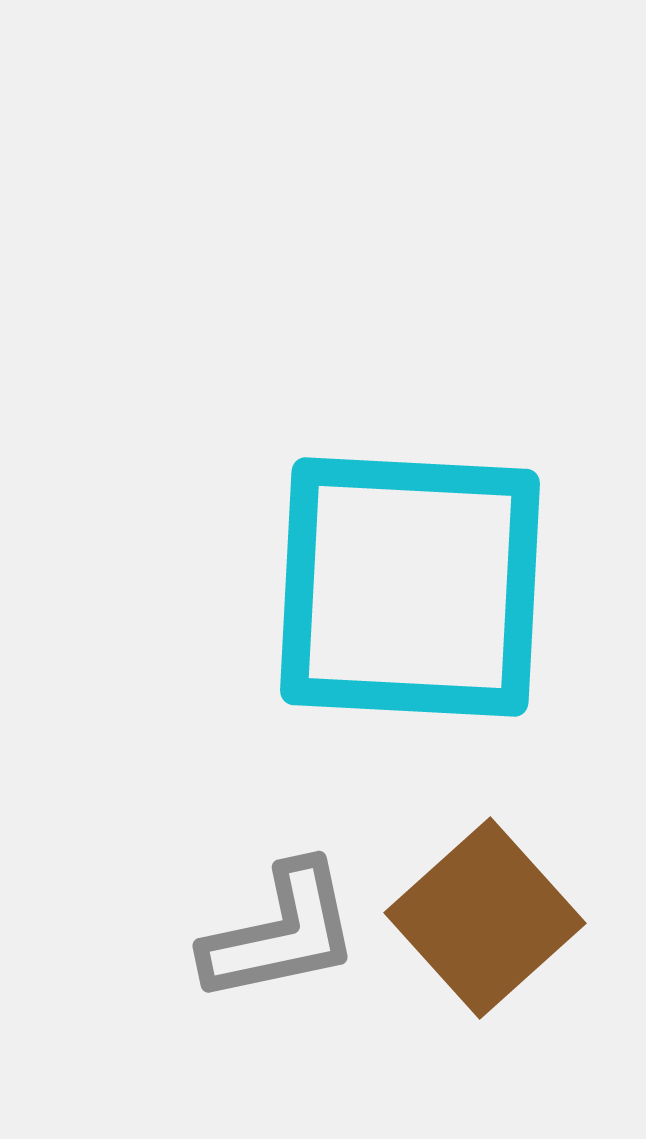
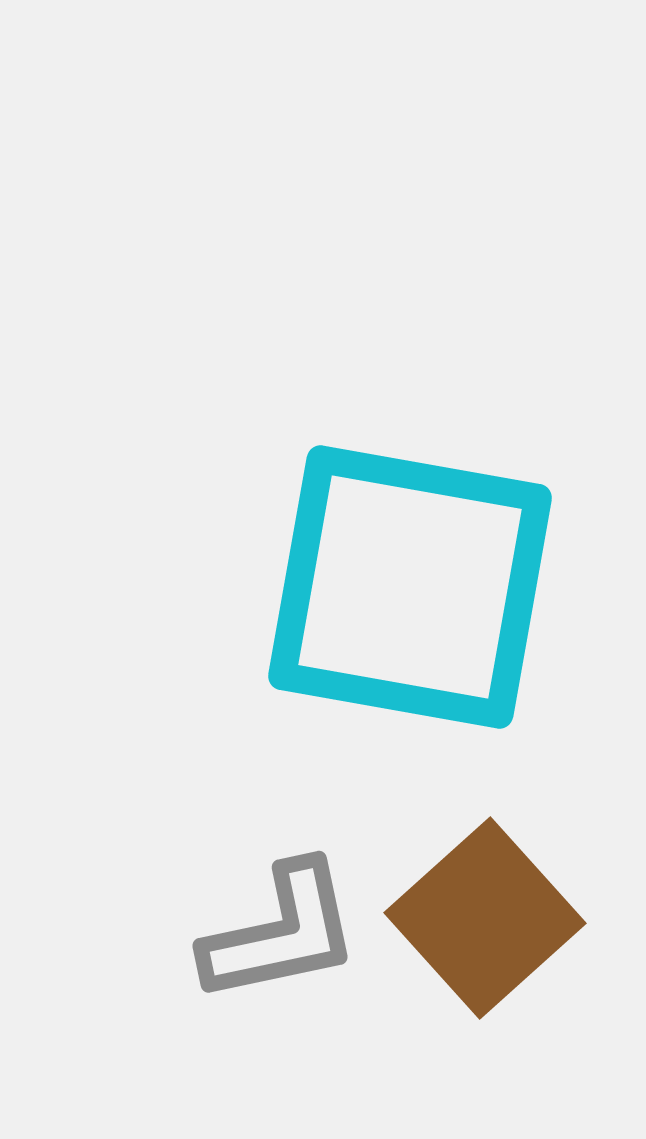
cyan square: rotated 7 degrees clockwise
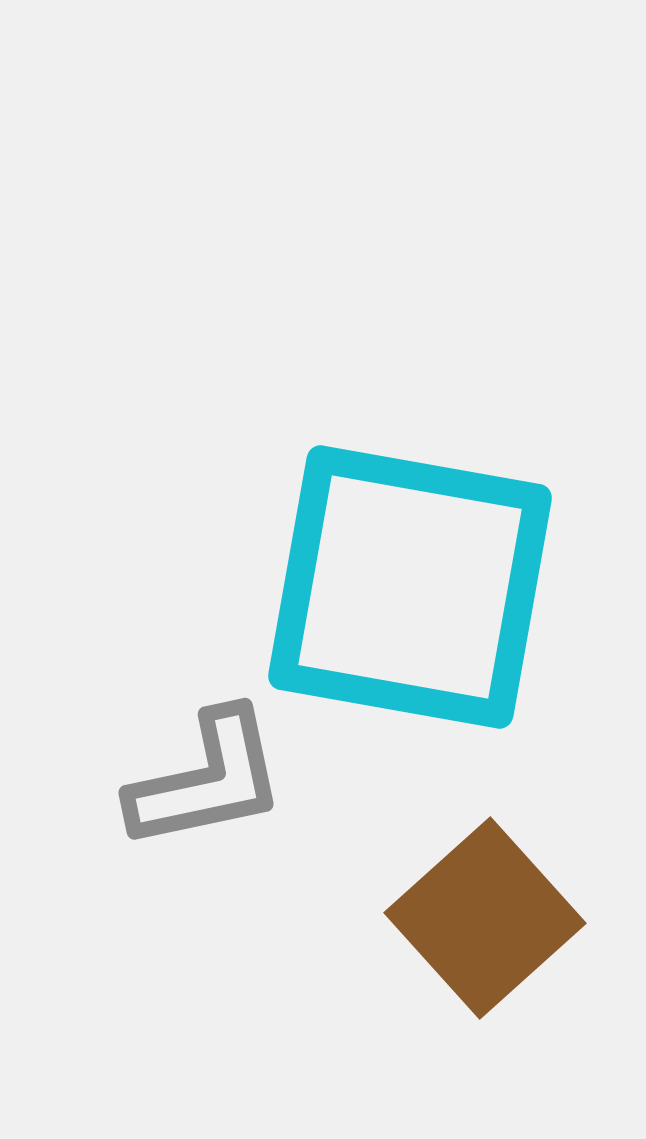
gray L-shape: moved 74 px left, 153 px up
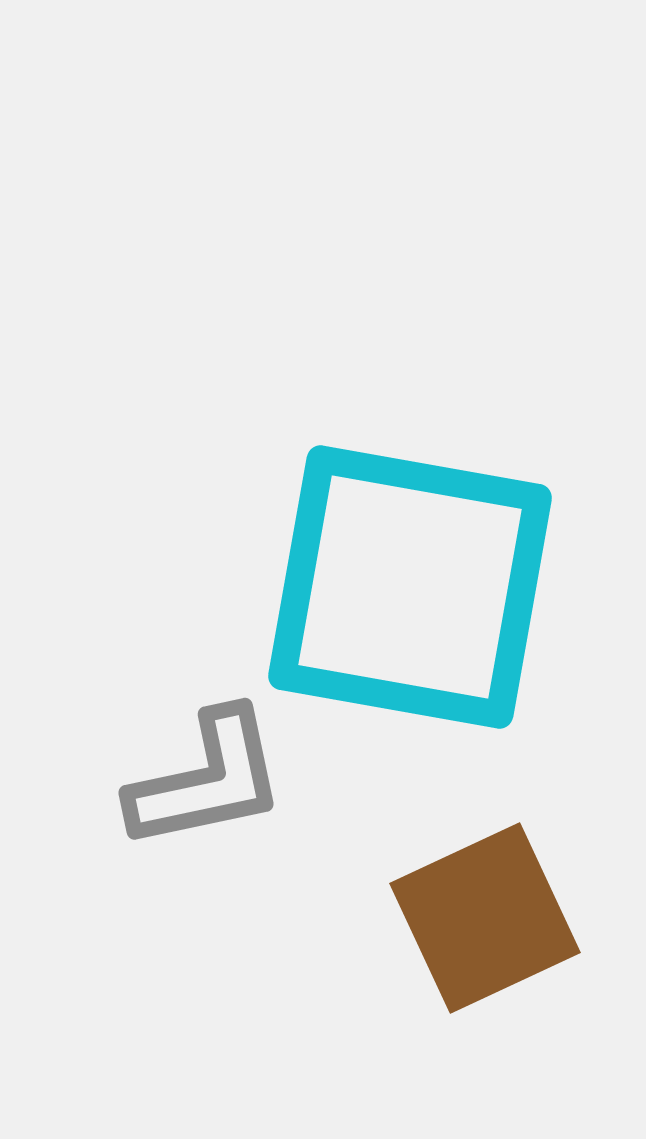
brown square: rotated 17 degrees clockwise
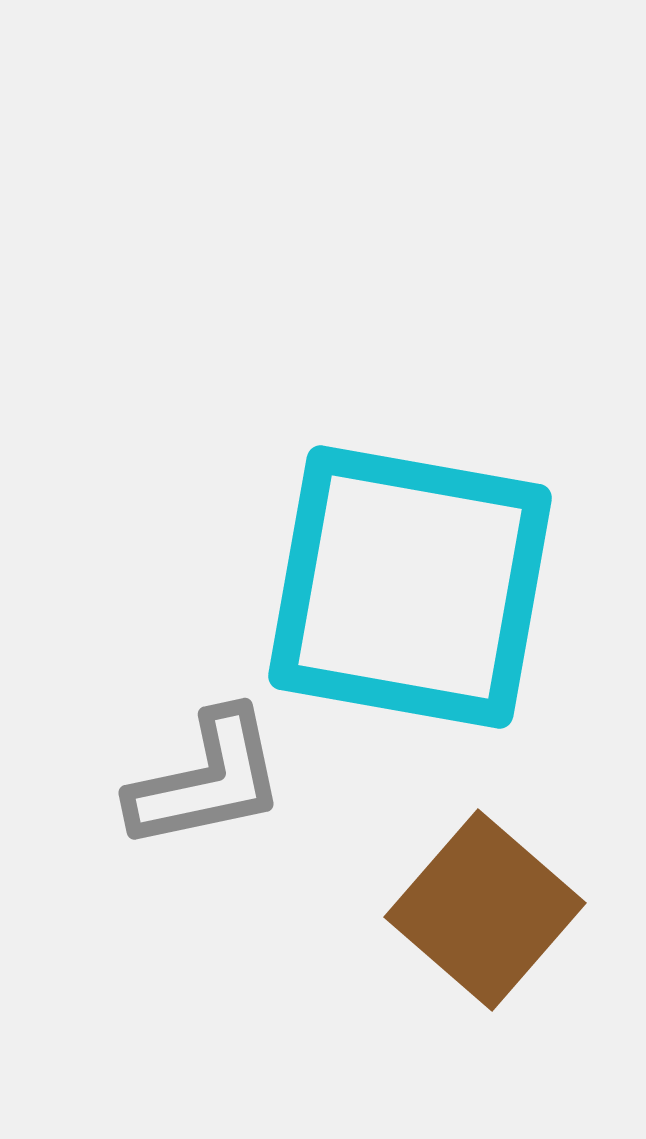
brown square: moved 8 px up; rotated 24 degrees counterclockwise
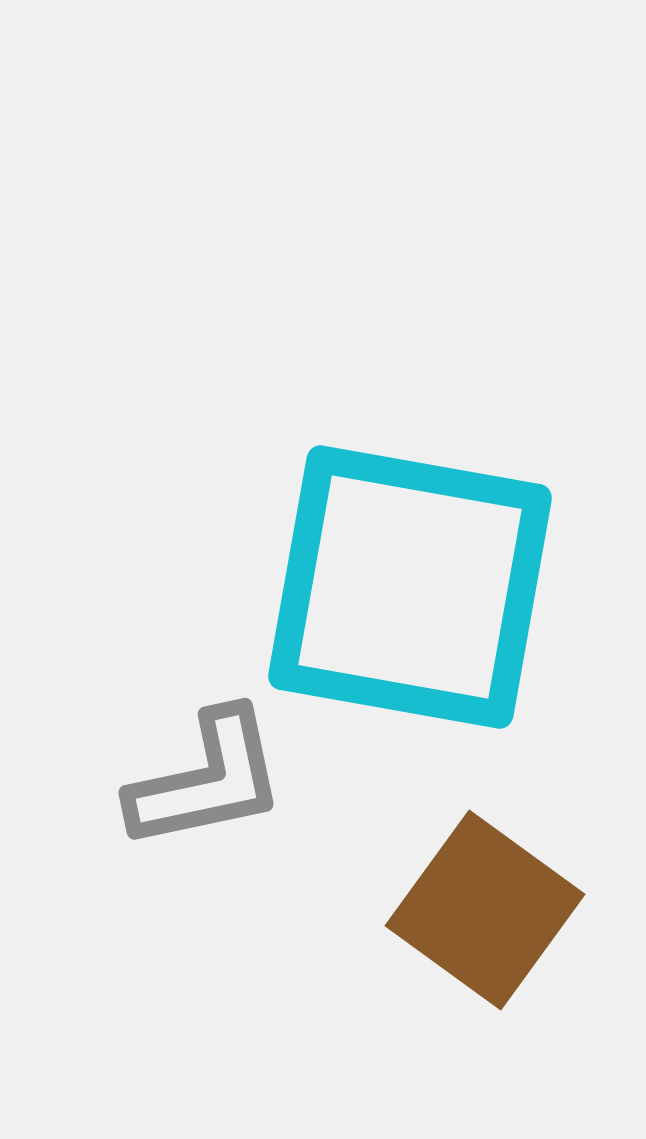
brown square: rotated 5 degrees counterclockwise
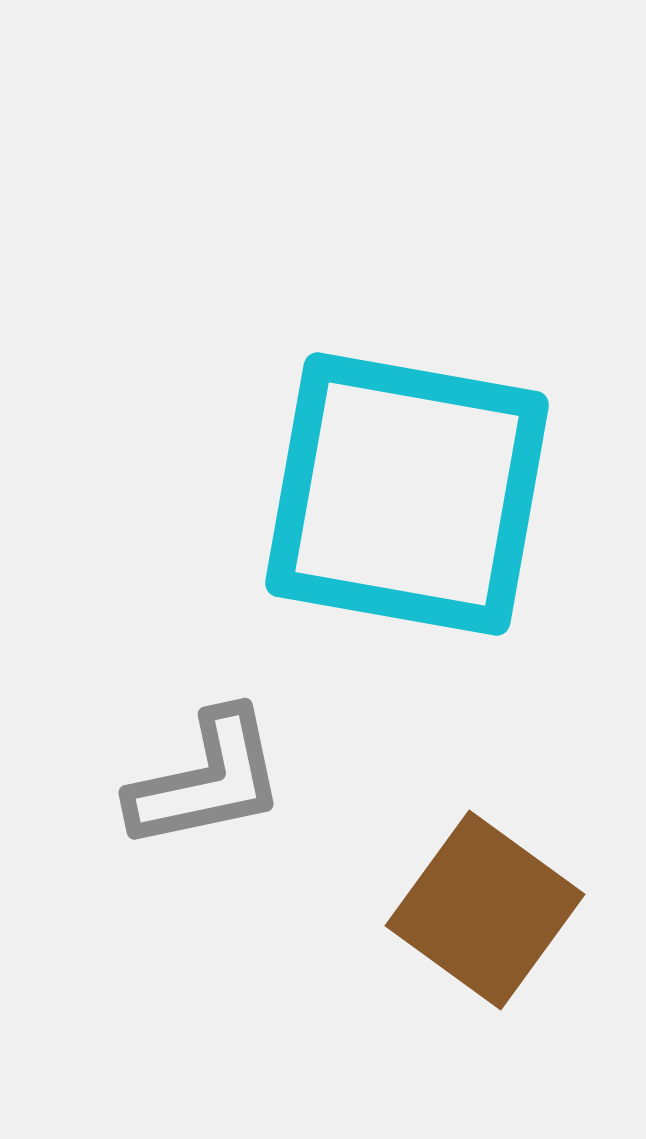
cyan square: moved 3 px left, 93 px up
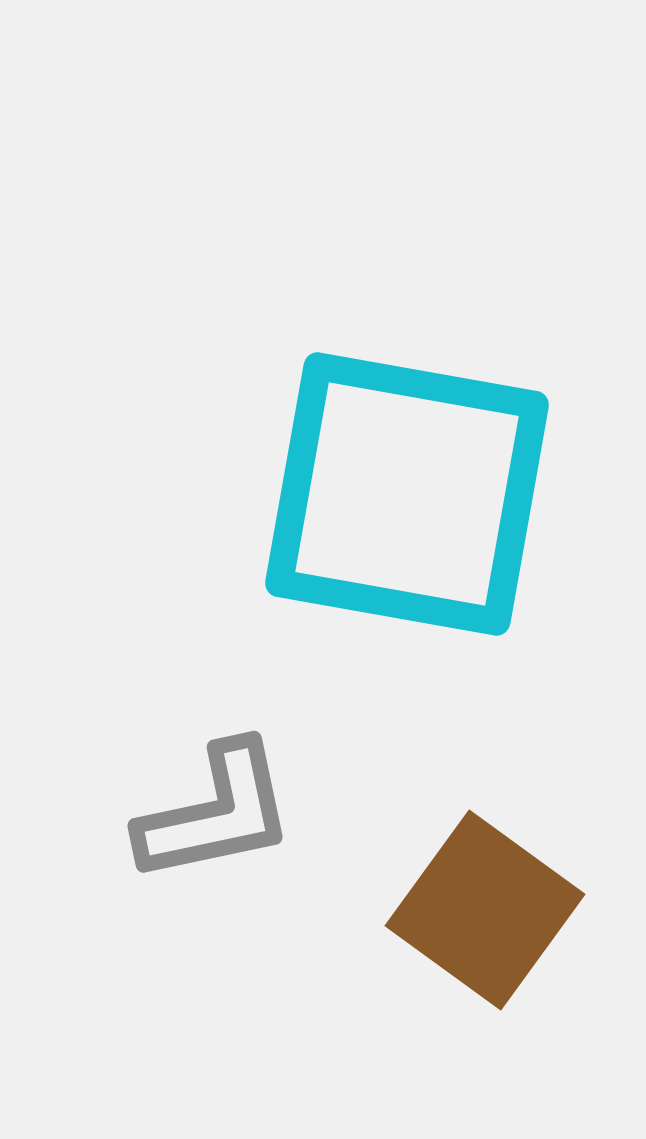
gray L-shape: moved 9 px right, 33 px down
